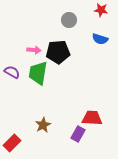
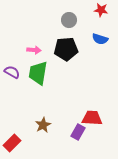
black pentagon: moved 8 px right, 3 px up
purple rectangle: moved 2 px up
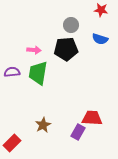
gray circle: moved 2 px right, 5 px down
purple semicircle: rotated 35 degrees counterclockwise
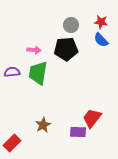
red star: moved 12 px down
blue semicircle: moved 1 px right, 1 px down; rotated 28 degrees clockwise
red trapezoid: rotated 55 degrees counterclockwise
purple rectangle: rotated 63 degrees clockwise
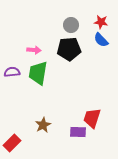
black pentagon: moved 3 px right
red trapezoid: rotated 20 degrees counterclockwise
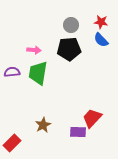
red trapezoid: rotated 25 degrees clockwise
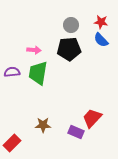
brown star: rotated 28 degrees clockwise
purple rectangle: moved 2 px left; rotated 21 degrees clockwise
